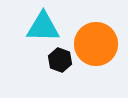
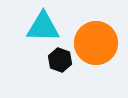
orange circle: moved 1 px up
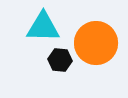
black hexagon: rotated 15 degrees counterclockwise
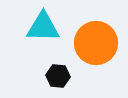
black hexagon: moved 2 px left, 16 px down
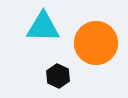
black hexagon: rotated 20 degrees clockwise
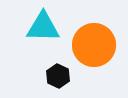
orange circle: moved 2 px left, 2 px down
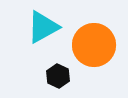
cyan triangle: rotated 30 degrees counterclockwise
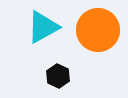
orange circle: moved 4 px right, 15 px up
